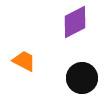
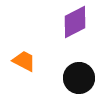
black circle: moved 3 px left
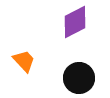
orange trapezoid: rotated 20 degrees clockwise
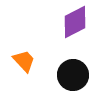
black circle: moved 6 px left, 3 px up
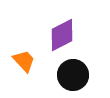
purple diamond: moved 13 px left, 13 px down
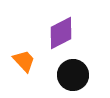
purple diamond: moved 1 px left, 2 px up
